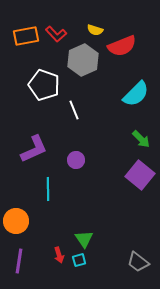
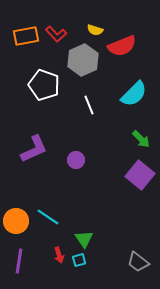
cyan semicircle: moved 2 px left
white line: moved 15 px right, 5 px up
cyan line: moved 28 px down; rotated 55 degrees counterclockwise
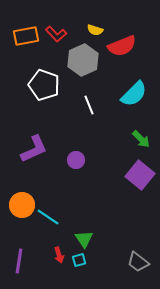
orange circle: moved 6 px right, 16 px up
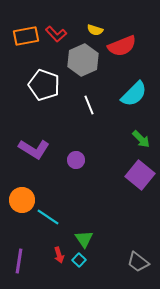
purple L-shape: rotated 56 degrees clockwise
orange circle: moved 5 px up
cyan square: rotated 32 degrees counterclockwise
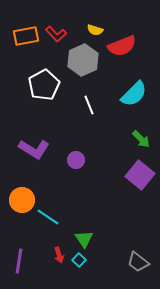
white pentagon: rotated 24 degrees clockwise
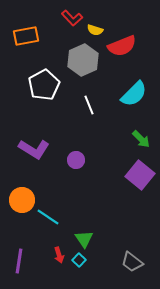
red L-shape: moved 16 px right, 16 px up
gray trapezoid: moved 6 px left
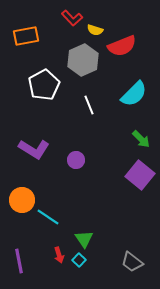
purple line: rotated 20 degrees counterclockwise
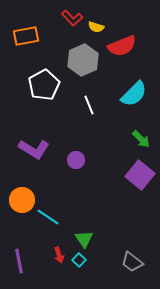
yellow semicircle: moved 1 px right, 3 px up
